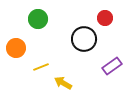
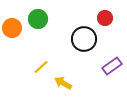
orange circle: moved 4 px left, 20 px up
yellow line: rotated 21 degrees counterclockwise
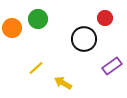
yellow line: moved 5 px left, 1 px down
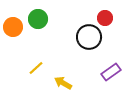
orange circle: moved 1 px right, 1 px up
black circle: moved 5 px right, 2 px up
purple rectangle: moved 1 px left, 6 px down
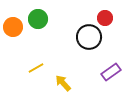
yellow line: rotated 14 degrees clockwise
yellow arrow: rotated 18 degrees clockwise
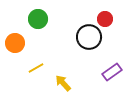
red circle: moved 1 px down
orange circle: moved 2 px right, 16 px down
purple rectangle: moved 1 px right
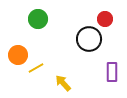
black circle: moved 2 px down
orange circle: moved 3 px right, 12 px down
purple rectangle: rotated 54 degrees counterclockwise
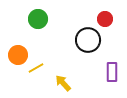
black circle: moved 1 px left, 1 px down
